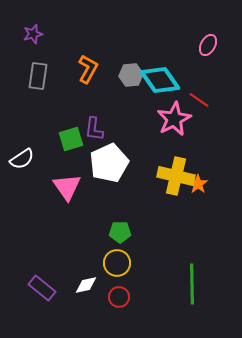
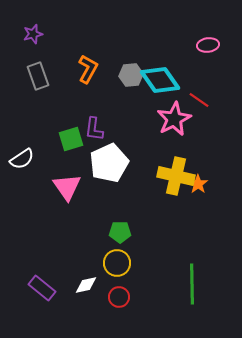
pink ellipse: rotated 55 degrees clockwise
gray rectangle: rotated 28 degrees counterclockwise
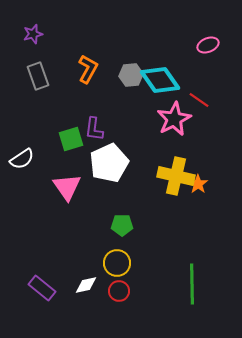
pink ellipse: rotated 15 degrees counterclockwise
green pentagon: moved 2 px right, 7 px up
red circle: moved 6 px up
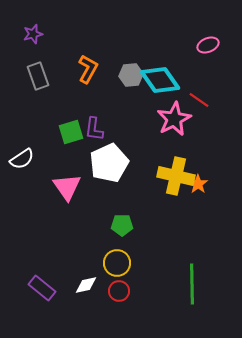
green square: moved 7 px up
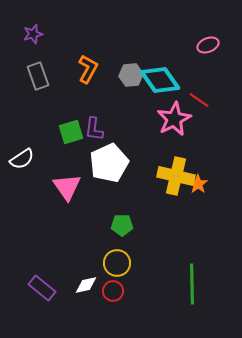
red circle: moved 6 px left
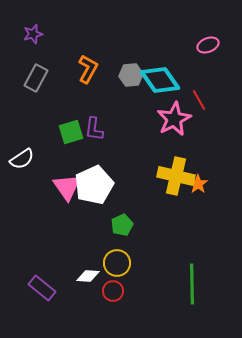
gray rectangle: moved 2 px left, 2 px down; rotated 48 degrees clockwise
red line: rotated 25 degrees clockwise
white pentagon: moved 15 px left, 22 px down
green pentagon: rotated 25 degrees counterclockwise
white diamond: moved 2 px right, 9 px up; rotated 15 degrees clockwise
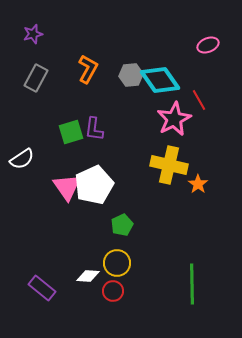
yellow cross: moved 7 px left, 11 px up
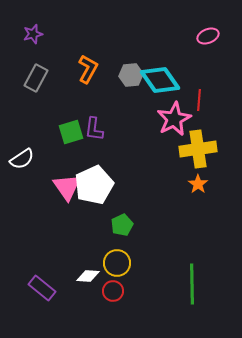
pink ellipse: moved 9 px up
red line: rotated 35 degrees clockwise
yellow cross: moved 29 px right, 16 px up; rotated 21 degrees counterclockwise
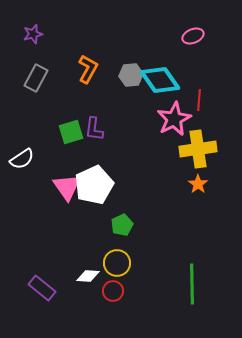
pink ellipse: moved 15 px left
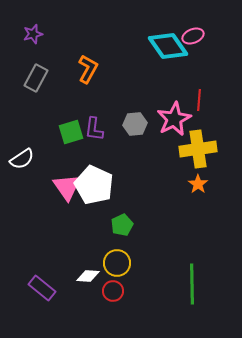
gray hexagon: moved 4 px right, 49 px down
cyan diamond: moved 8 px right, 34 px up
white pentagon: rotated 24 degrees counterclockwise
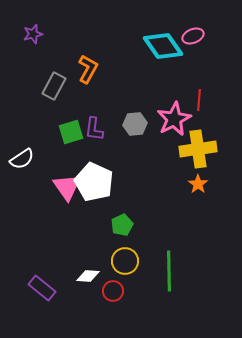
cyan diamond: moved 5 px left
gray rectangle: moved 18 px right, 8 px down
white pentagon: moved 3 px up
yellow circle: moved 8 px right, 2 px up
green line: moved 23 px left, 13 px up
